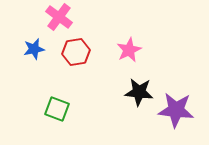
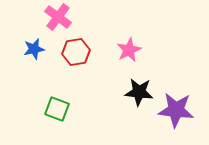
pink cross: moved 1 px left
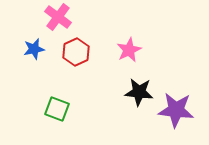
red hexagon: rotated 16 degrees counterclockwise
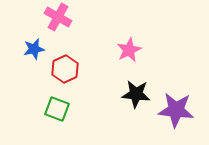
pink cross: rotated 8 degrees counterclockwise
red hexagon: moved 11 px left, 17 px down
black star: moved 3 px left, 2 px down
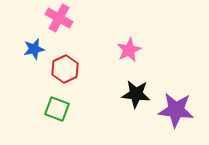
pink cross: moved 1 px right, 1 px down
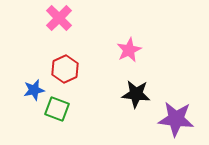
pink cross: rotated 16 degrees clockwise
blue star: moved 41 px down
purple star: moved 9 px down
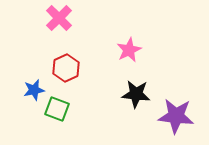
red hexagon: moved 1 px right, 1 px up
purple star: moved 3 px up
